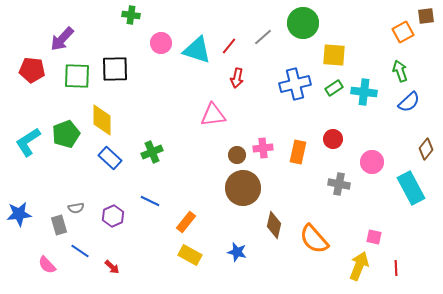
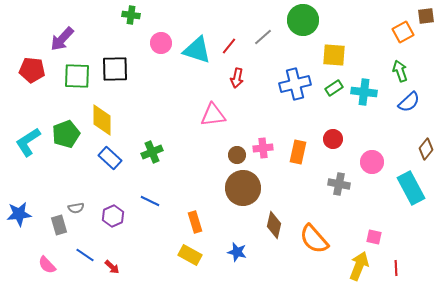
green circle at (303, 23): moved 3 px up
orange rectangle at (186, 222): moved 9 px right; rotated 55 degrees counterclockwise
blue line at (80, 251): moved 5 px right, 4 px down
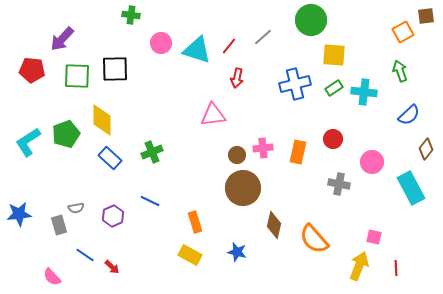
green circle at (303, 20): moved 8 px right
blue semicircle at (409, 102): moved 13 px down
pink semicircle at (47, 265): moved 5 px right, 12 px down
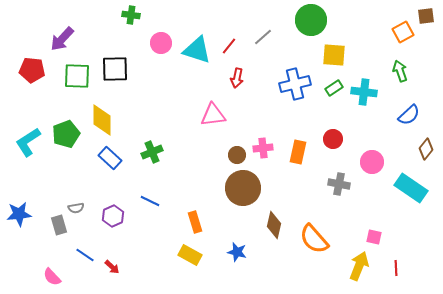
cyan rectangle at (411, 188): rotated 28 degrees counterclockwise
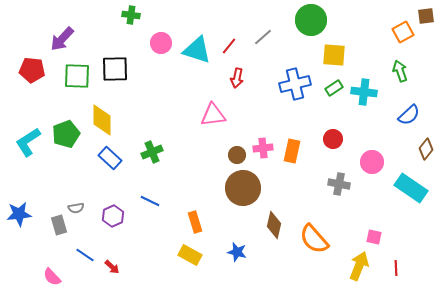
orange rectangle at (298, 152): moved 6 px left, 1 px up
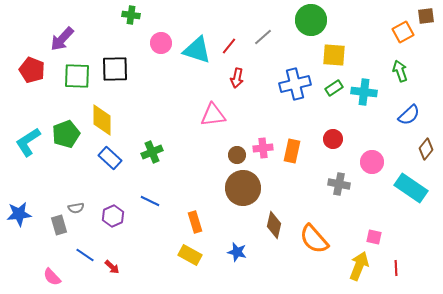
red pentagon at (32, 70): rotated 15 degrees clockwise
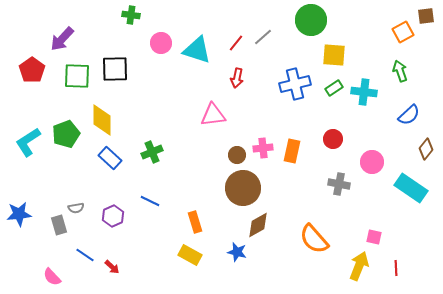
red line at (229, 46): moved 7 px right, 3 px up
red pentagon at (32, 70): rotated 15 degrees clockwise
brown diamond at (274, 225): moved 16 px left; rotated 48 degrees clockwise
